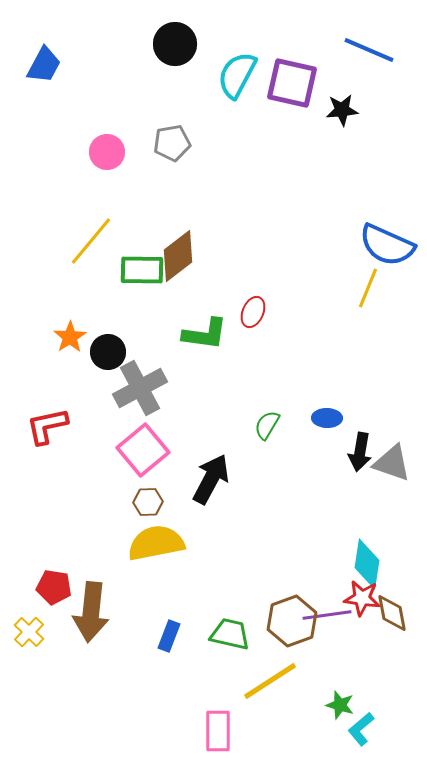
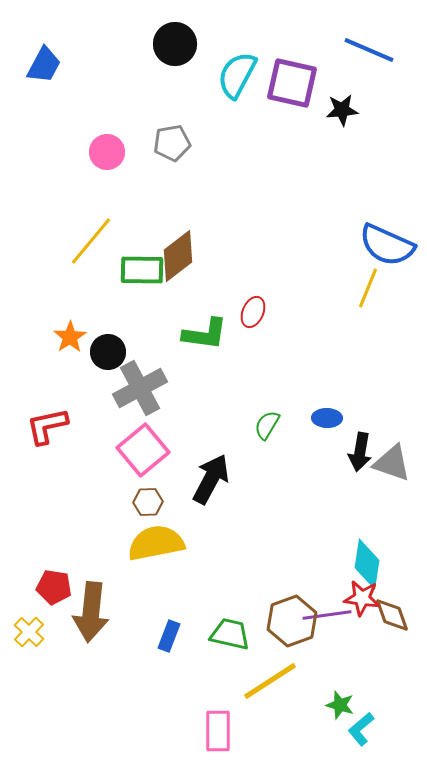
brown diamond at (392, 613): moved 2 px down; rotated 9 degrees counterclockwise
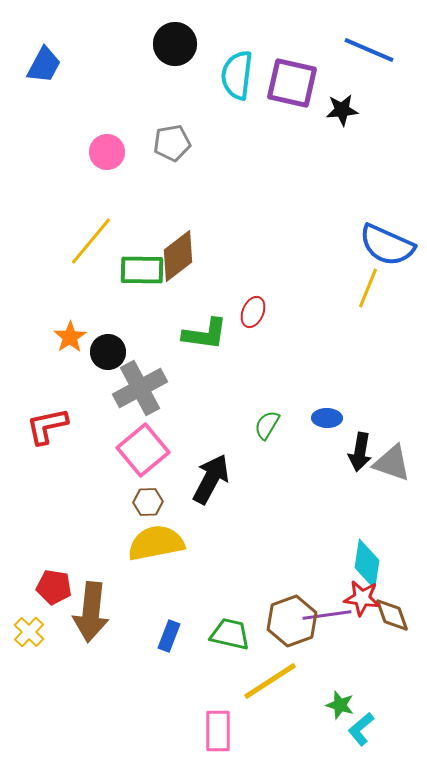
cyan semicircle at (237, 75): rotated 21 degrees counterclockwise
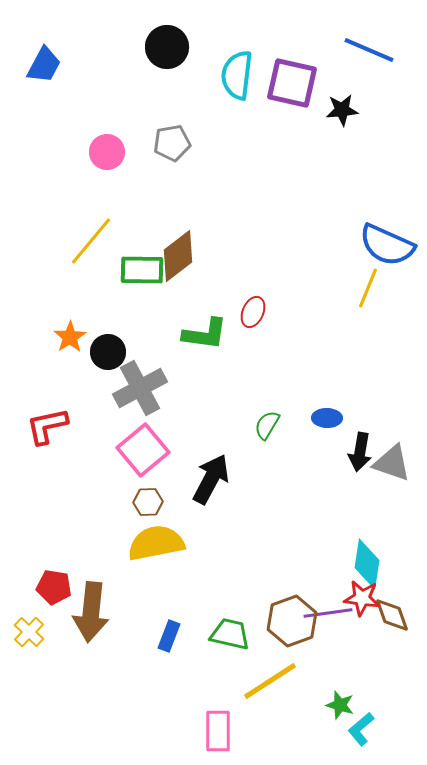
black circle at (175, 44): moved 8 px left, 3 px down
purple line at (327, 615): moved 1 px right, 2 px up
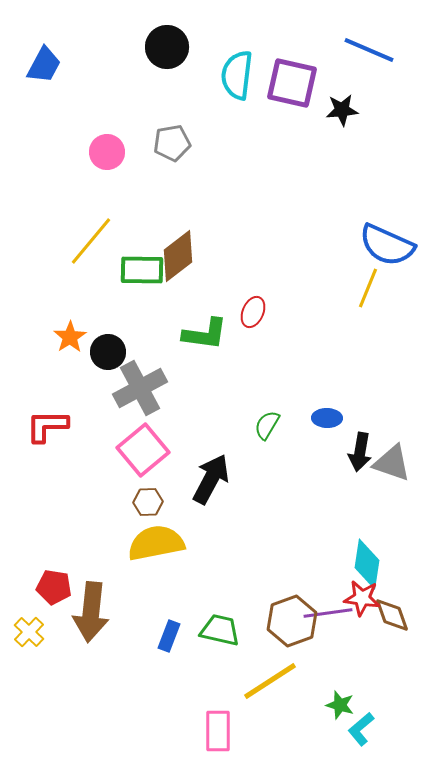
red L-shape at (47, 426): rotated 12 degrees clockwise
green trapezoid at (230, 634): moved 10 px left, 4 px up
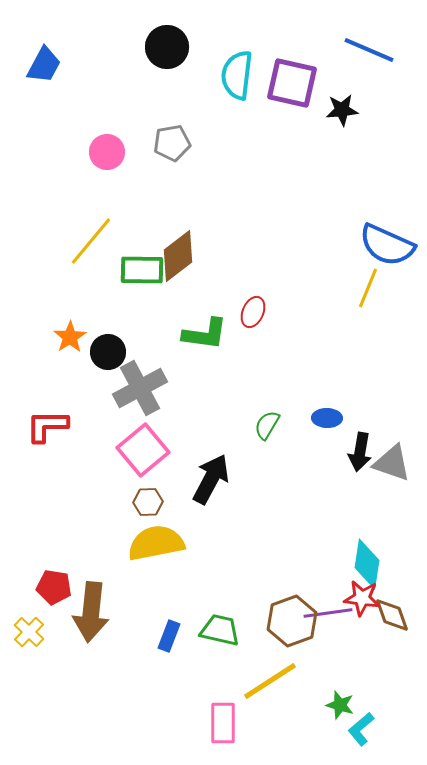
pink rectangle at (218, 731): moved 5 px right, 8 px up
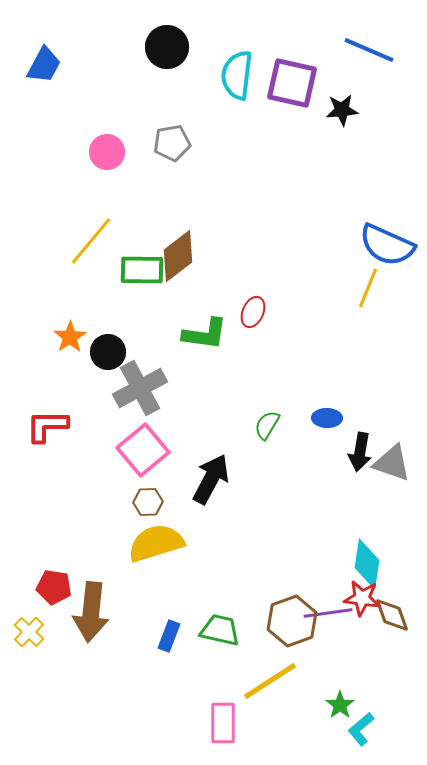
yellow semicircle at (156, 543): rotated 6 degrees counterclockwise
green star at (340, 705): rotated 20 degrees clockwise
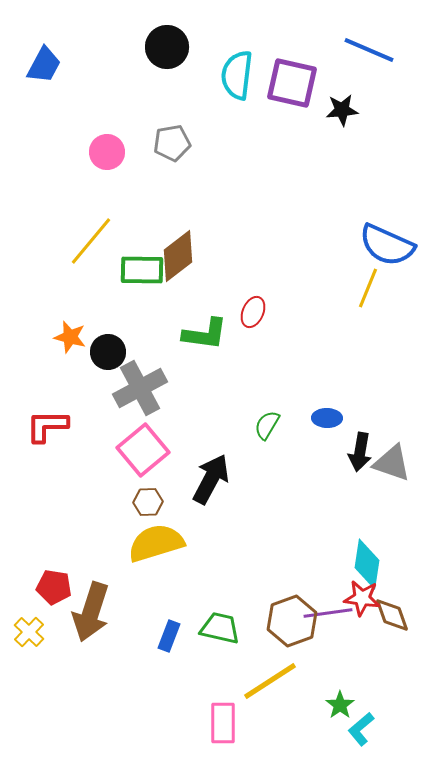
orange star at (70, 337): rotated 24 degrees counterclockwise
brown arrow at (91, 612): rotated 12 degrees clockwise
green trapezoid at (220, 630): moved 2 px up
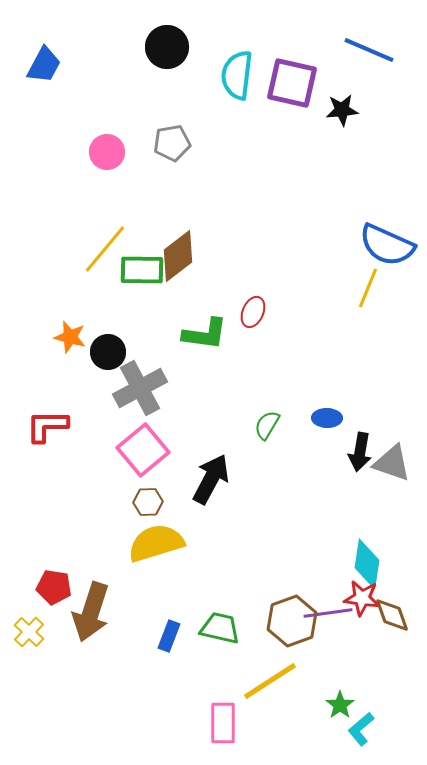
yellow line at (91, 241): moved 14 px right, 8 px down
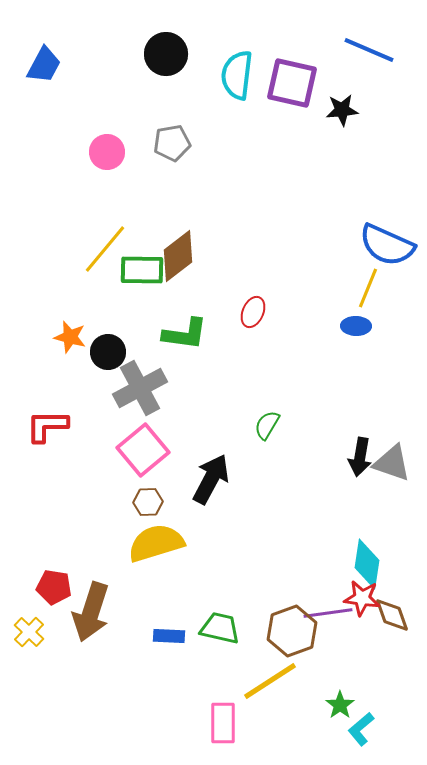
black circle at (167, 47): moved 1 px left, 7 px down
green L-shape at (205, 334): moved 20 px left
blue ellipse at (327, 418): moved 29 px right, 92 px up
black arrow at (360, 452): moved 5 px down
brown hexagon at (292, 621): moved 10 px down
blue rectangle at (169, 636): rotated 72 degrees clockwise
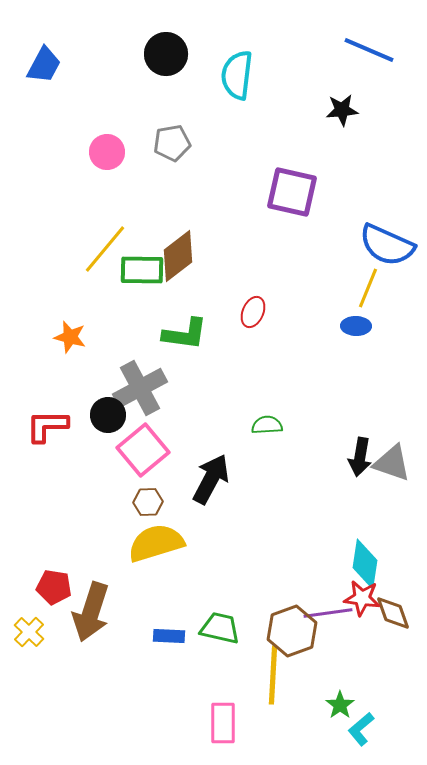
purple square at (292, 83): moved 109 px down
black circle at (108, 352): moved 63 px down
green semicircle at (267, 425): rotated 56 degrees clockwise
cyan diamond at (367, 564): moved 2 px left
brown diamond at (392, 615): moved 1 px right, 2 px up
yellow line at (270, 681): moved 3 px right, 6 px up; rotated 54 degrees counterclockwise
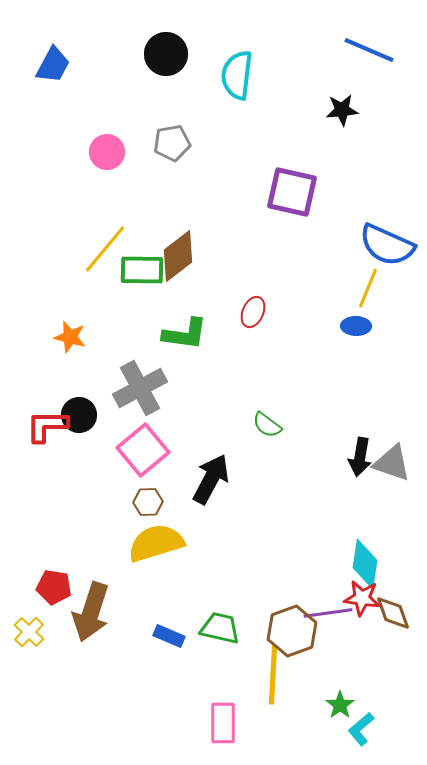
blue trapezoid at (44, 65): moved 9 px right
black circle at (108, 415): moved 29 px left
green semicircle at (267, 425): rotated 140 degrees counterclockwise
blue rectangle at (169, 636): rotated 20 degrees clockwise
